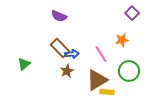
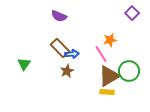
orange star: moved 12 px left
green triangle: rotated 16 degrees counterclockwise
brown triangle: moved 12 px right, 4 px up
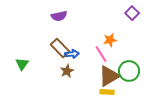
purple semicircle: rotated 35 degrees counterclockwise
green triangle: moved 2 px left
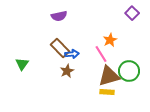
orange star: rotated 16 degrees counterclockwise
brown triangle: rotated 15 degrees clockwise
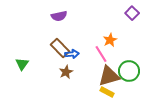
brown star: moved 1 px left, 1 px down
yellow rectangle: rotated 24 degrees clockwise
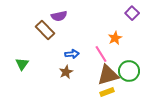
orange star: moved 5 px right, 2 px up
brown rectangle: moved 15 px left, 18 px up
brown triangle: moved 1 px left, 1 px up
yellow rectangle: rotated 48 degrees counterclockwise
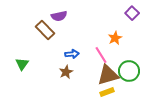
pink line: moved 1 px down
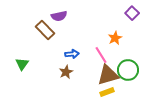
green circle: moved 1 px left, 1 px up
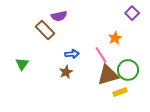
yellow rectangle: moved 13 px right
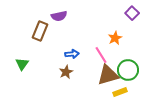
brown rectangle: moved 5 px left, 1 px down; rotated 66 degrees clockwise
